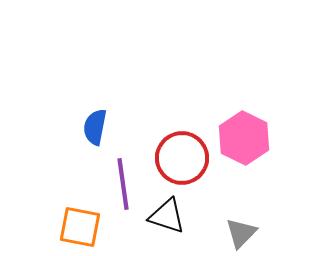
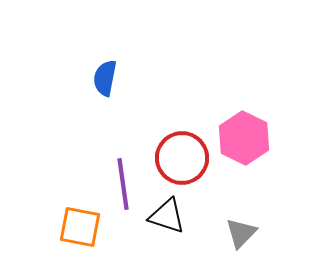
blue semicircle: moved 10 px right, 49 px up
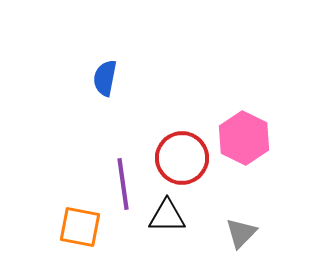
black triangle: rotated 18 degrees counterclockwise
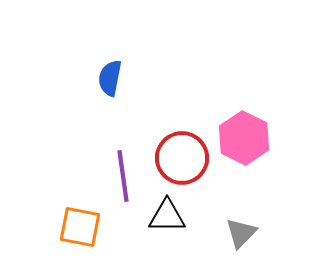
blue semicircle: moved 5 px right
purple line: moved 8 px up
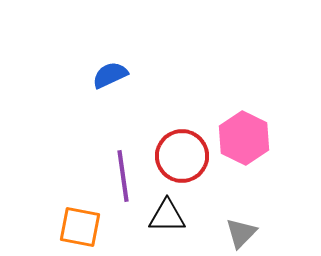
blue semicircle: moved 3 px up; rotated 54 degrees clockwise
red circle: moved 2 px up
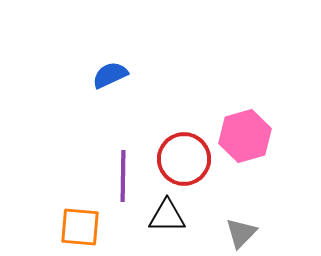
pink hexagon: moved 1 px right, 2 px up; rotated 18 degrees clockwise
red circle: moved 2 px right, 3 px down
purple line: rotated 9 degrees clockwise
orange square: rotated 6 degrees counterclockwise
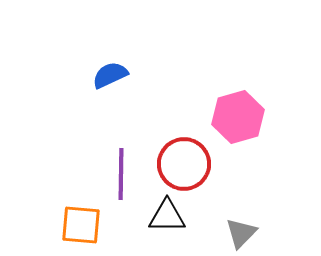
pink hexagon: moved 7 px left, 19 px up
red circle: moved 5 px down
purple line: moved 2 px left, 2 px up
orange square: moved 1 px right, 2 px up
